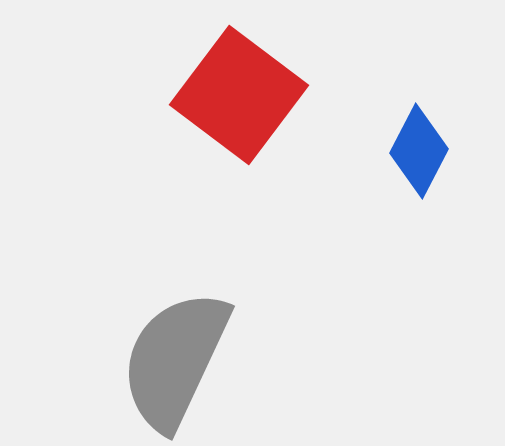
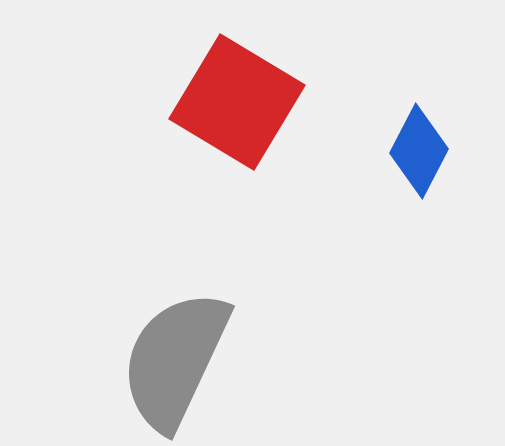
red square: moved 2 px left, 7 px down; rotated 6 degrees counterclockwise
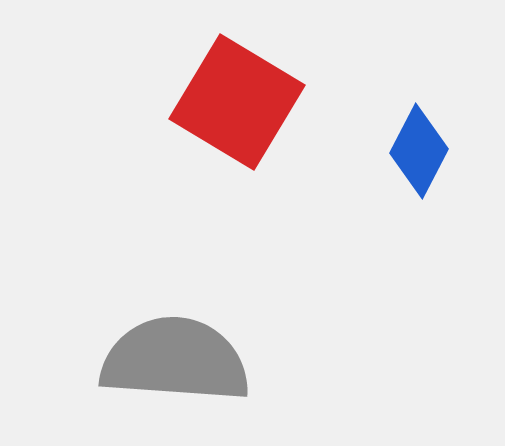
gray semicircle: rotated 69 degrees clockwise
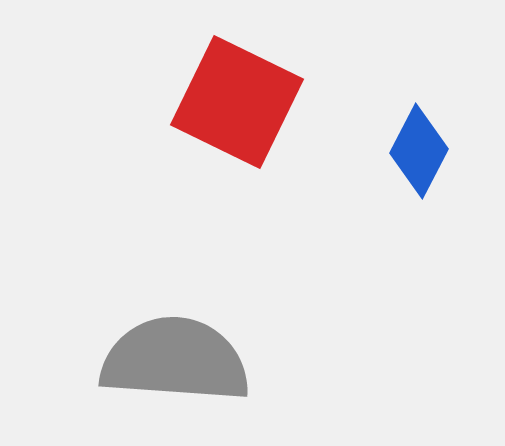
red square: rotated 5 degrees counterclockwise
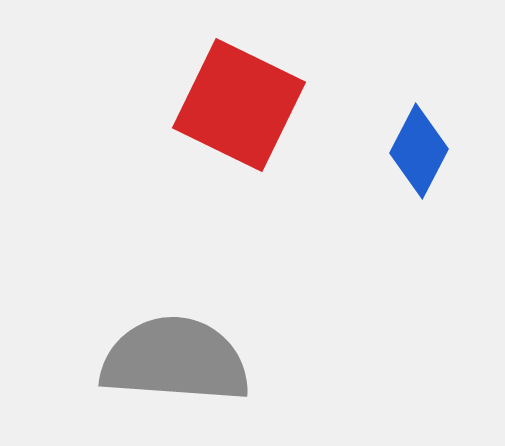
red square: moved 2 px right, 3 px down
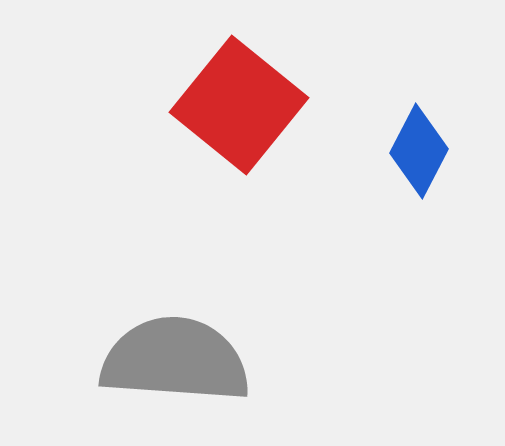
red square: rotated 13 degrees clockwise
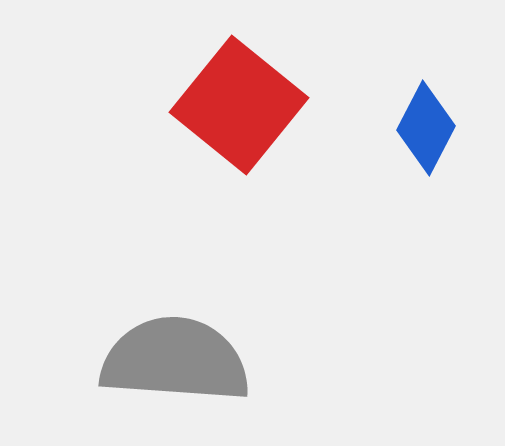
blue diamond: moved 7 px right, 23 px up
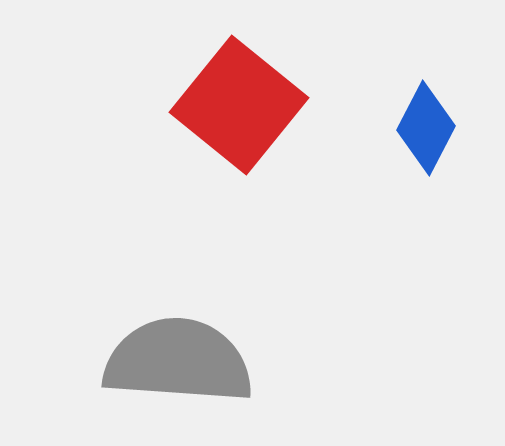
gray semicircle: moved 3 px right, 1 px down
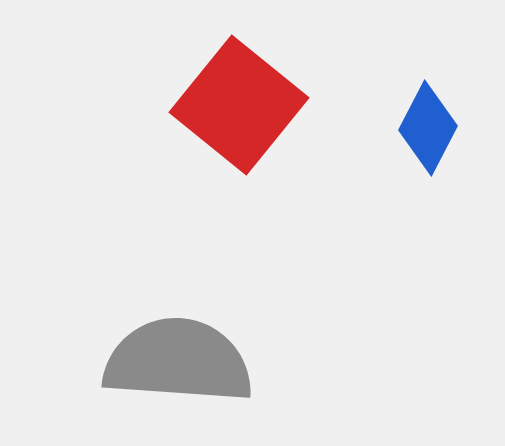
blue diamond: moved 2 px right
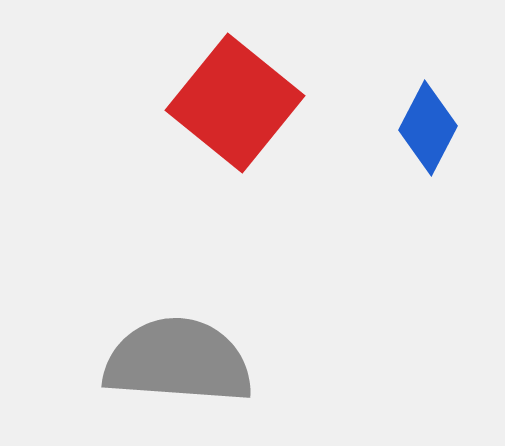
red square: moved 4 px left, 2 px up
